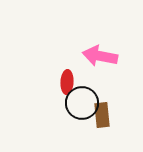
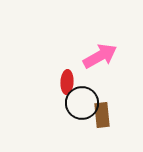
pink arrow: rotated 140 degrees clockwise
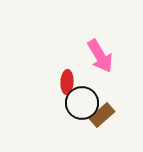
pink arrow: rotated 88 degrees clockwise
brown rectangle: rotated 55 degrees clockwise
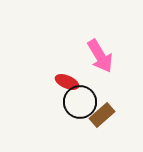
red ellipse: rotated 70 degrees counterclockwise
black circle: moved 2 px left, 1 px up
